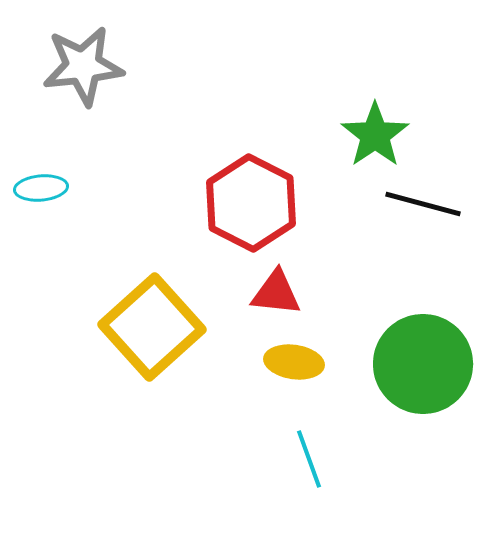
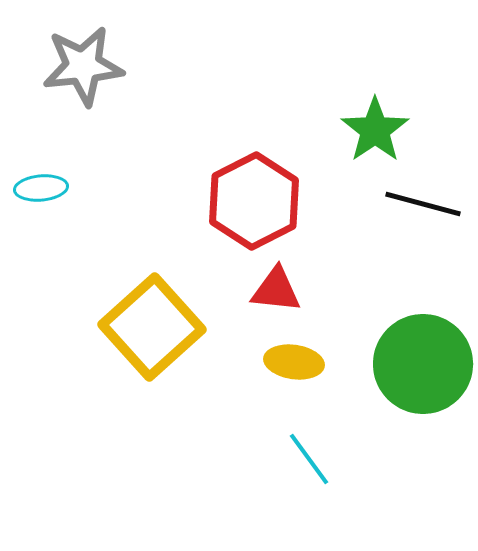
green star: moved 5 px up
red hexagon: moved 3 px right, 2 px up; rotated 6 degrees clockwise
red triangle: moved 3 px up
cyan line: rotated 16 degrees counterclockwise
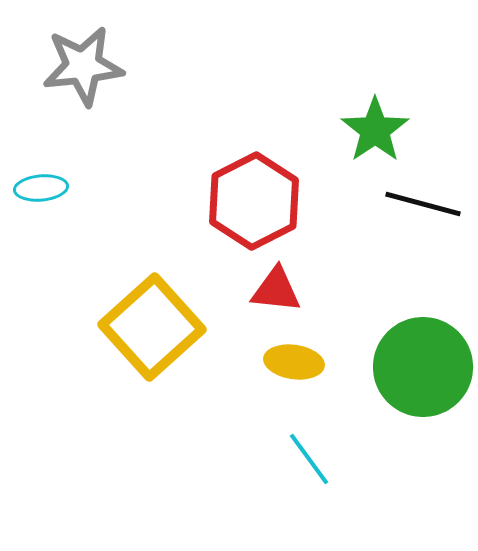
green circle: moved 3 px down
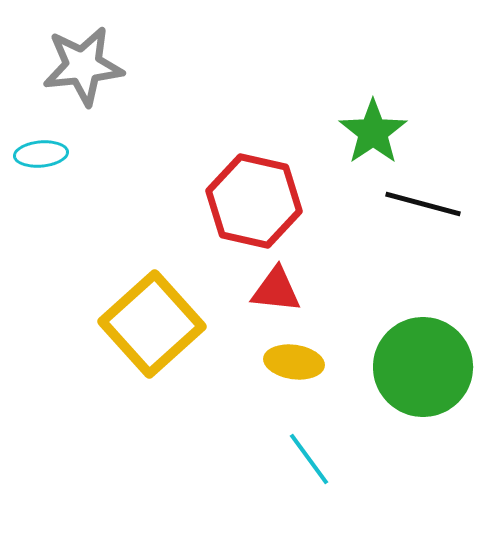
green star: moved 2 px left, 2 px down
cyan ellipse: moved 34 px up
red hexagon: rotated 20 degrees counterclockwise
yellow square: moved 3 px up
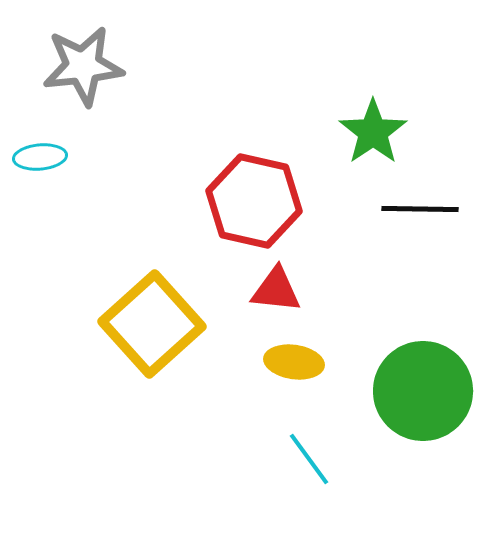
cyan ellipse: moved 1 px left, 3 px down
black line: moved 3 px left, 5 px down; rotated 14 degrees counterclockwise
green circle: moved 24 px down
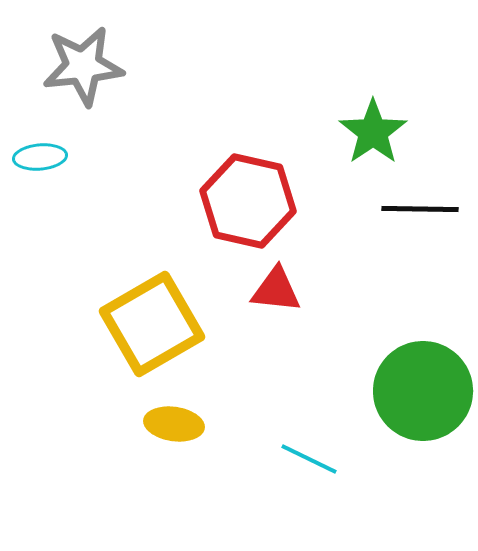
red hexagon: moved 6 px left
yellow square: rotated 12 degrees clockwise
yellow ellipse: moved 120 px left, 62 px down
cyan line: rotated 28 degrees counterclockwise
